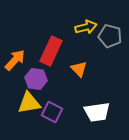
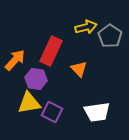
gray pentagon: rotated 20 degrees clockwise
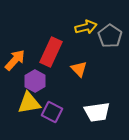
red rectangle: moved 1 px down
purple hexagon: moved 1 px left, 2 px down; rotated 20 degrees clockwise
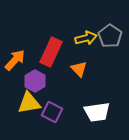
yellow arrow: moved 11 px down
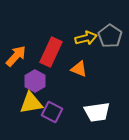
orange arrow: moved 1 px right, 4 px up
orange triangle: rotated 24 degrees counterclockwise
yellow triangle: moved 2 px right
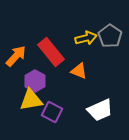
red rectangle: rotated 64 degrees counterclockwise
orange triangle: moved 2 px down
yellow triangle: moved 3 px up
white trapezoid: moved 3 px right, 2 px up; rotated 16 degrees counterclockwise
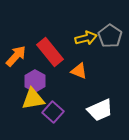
red rectangle: moved 1 px left
yellow triangle: moved 2 px right, 1 px up
purple square: moved 1 px right; rotated 15 degrees clockwise
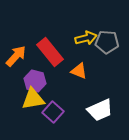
gray pentagon: moved 3 px left, 6 px down; rotated 30 degrees counterclockwise
purple hexagon: rotated 15 degrees counterclockwise
